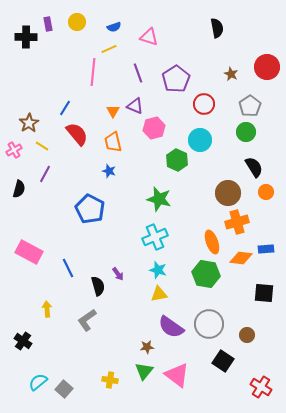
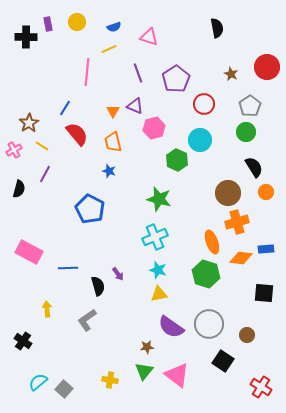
pink line at (93, 72): moved 6 px left
blue line at (68, 268): rotated 66 degrees counterclockwise
green hexagon at (206, 274): rotated 8 degrees clockwise
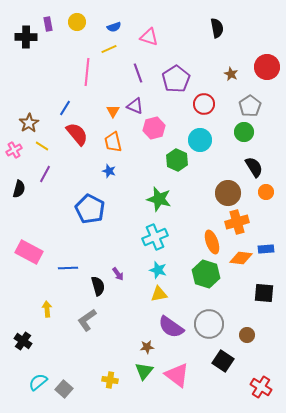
green circle at (246, 132): moved 2 px left
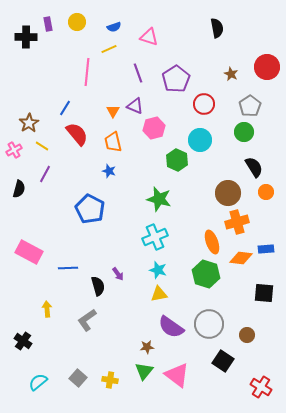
gray square at (64, 389): moved 14 px right, 11 px up
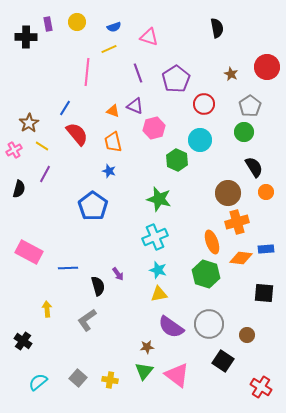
orange triangle at (113, 111): rotated 40 degrees counterclockwise
blue pentagon at (90, 209): moved 3 px right, 3 px up; rotated 8 degrees clockwise
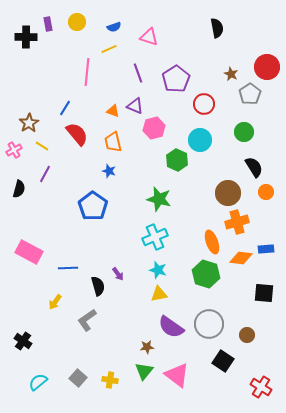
gray pentagon at (250, 106): moved 12 px up
yellow arrow at (47, 309): moved 8 px right, 7 px up; rotated 140 degrees counterclockwise
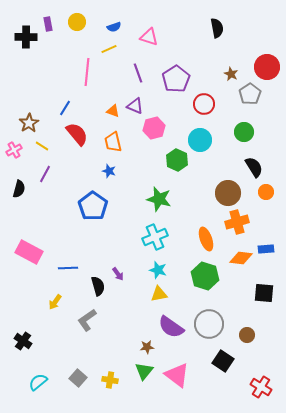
orange ellipse at (212, 242): moved 6 px left, 3 px up
green hexagon at (206, 274): moved 1 px left, 2 px down
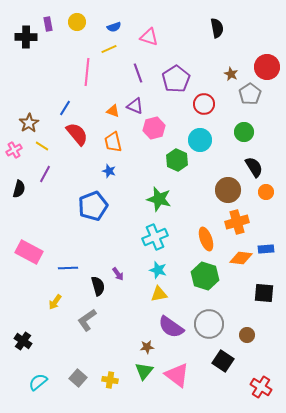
brown circle at (228, 193): moved 3 px up
blue pentagon at (93, 206): rotated 16 degrees clockwise
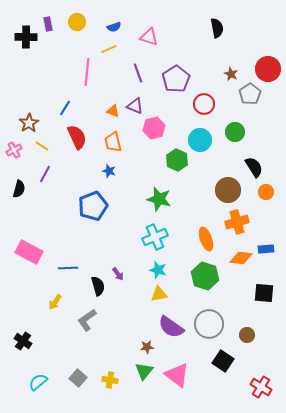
red circle at (267, 67): moved 1 px right, 2 px down
green circle at (244, 132): moved 9 px left
red semicircle at (77, 134): moved 3 px down; rotated 15 degrees clockwise
